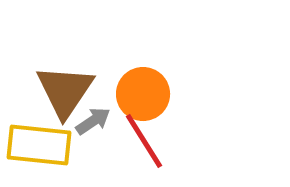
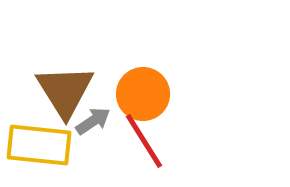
brown triangle: rotated 6 degrees counterclockwise
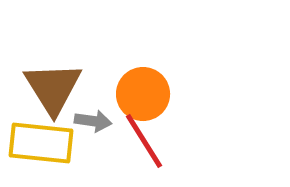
brown triangle: moved 12 px left, 3 px up
gray arrow: rotated 42 degrees clockwise
yellow rectangle: moved 2 px right, 2 px up
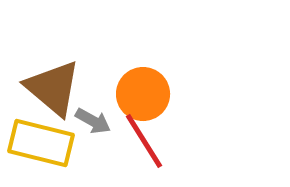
brown triangle: rotated 18 degrees counterclockwise
gray arrow: rotated 21 degrees clockwise
yellow rectangle: rotated 8 degrees clockwise
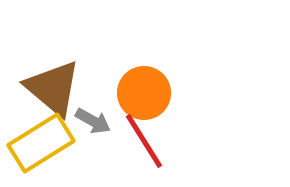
orange circle: moved 1 px right, 1 px up
yellow rectangle: rotated 46 degrees counterclockwise
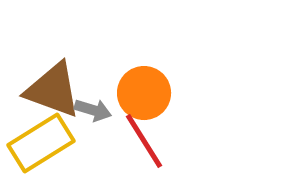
brown triangle: moved 2 px down; rotated 20 degrees counterclockwise
gray arrow: moved 11 px up; rotated 12 degrees counterclockwise
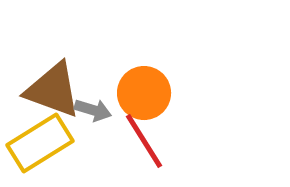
yellow rectangle: moved 1 px left
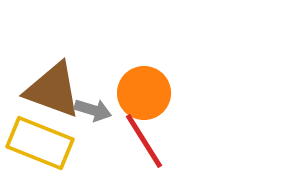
yellow rectangle: rotated 54 degrees clockwise
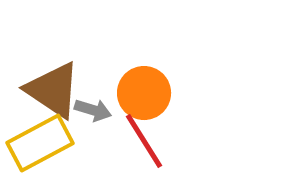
brown triangle: rotated 14 degrees clockwise
yellow rectangle: rotated 50 degrees counterclockwise
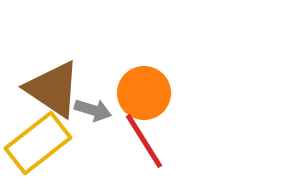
brown triangle: moved 1 px up
yellow rectangle: moved 2 px left; rotated 10 degrees counterclockwise
